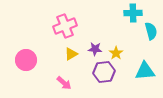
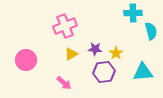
cyan triangle: moved 2 px left, 1 px down
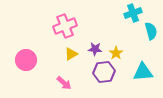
cyan cross: rotated 18 degrees counterclockwise
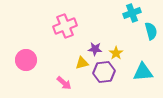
cyan cross: moved 1 px left
yellow triangle: moved 11 px right, 9 px down; rotated 16 degrees clockwise
